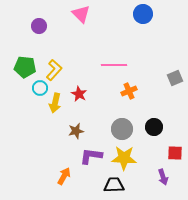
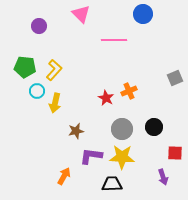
pink line: moved 25 px up
cyan circle: moved 3 px left, 3 px down
red star: moved 27 px right, 4 px down
yellow star: moved 2 px left, 1 px up
black trapezoid: moved 2 px left, 1 px up
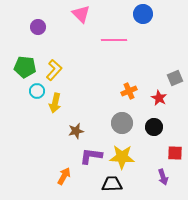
purple circle: moved 1 px left, 1 px down
red star: moved 53 px right
gray circle: moved 6 px up
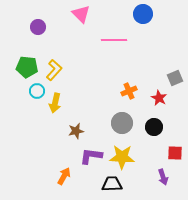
green pentagon: moved 2 px right
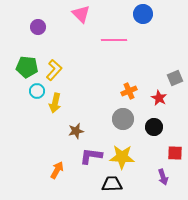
gray circle: moved 1 px right, 4 px up
orange arrow: moved 7 px left, 6 px up
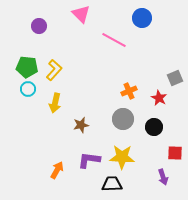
blue circle: moved 1 px left, 4 px down
purple circle: moved 1 px right, 1 px up
pink line: rotated 30 degrees clockwise
cyan circle: moved 9 px left, 2 px up
brown star: moved 5 px right, 6 px up
purple L-shape: moved 2 px left, 4 px down
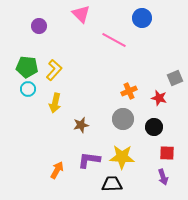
red star: rotated 14 degrees counterclockwise
red square: moved 8 px left
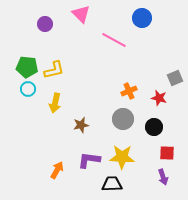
purple circle: moved 6 px right, 2 px up
yellow L-shape: rotated 35 degrees clockwise
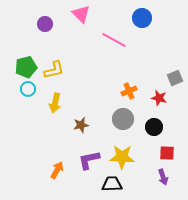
green pentagon: moved 1 px left; rotated 20 degrees counterclockwise
purple L-shape: rotated 20 degrees counterclockwise
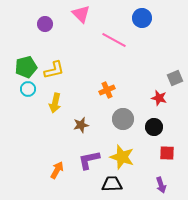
orange cross: moved 22 px left, 1 px up
yellow star: rotated 15 degrees clockwise
purple arrow: moved 2 px left, 8 px down
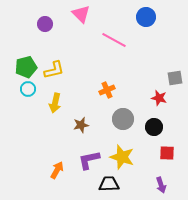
blue circle: moved 4 px right, 1 px up
gray square: rotated 14 degrees clockwise
black trapezoid: moved 3 px left
